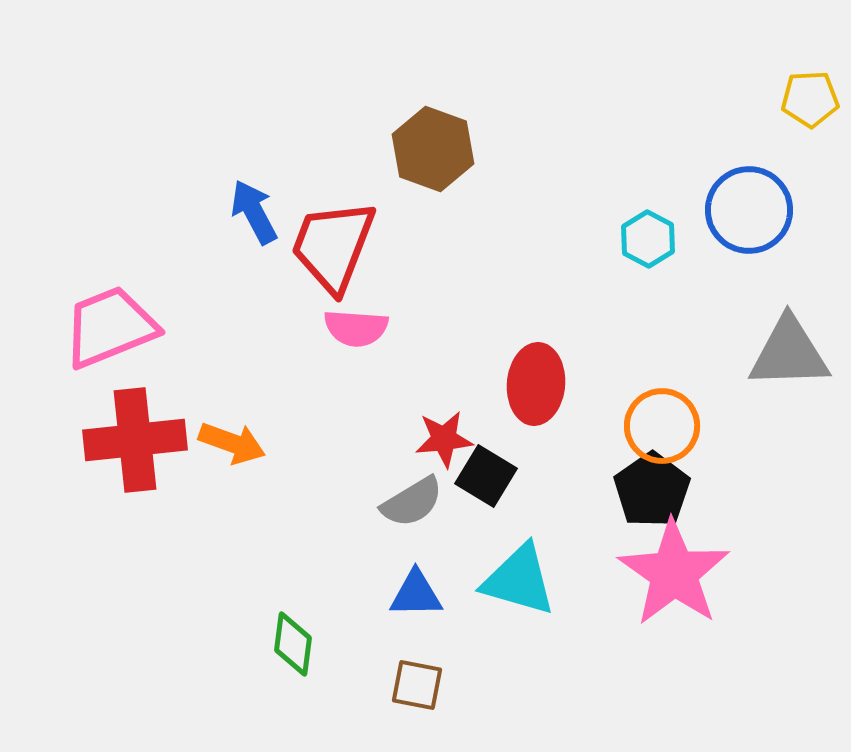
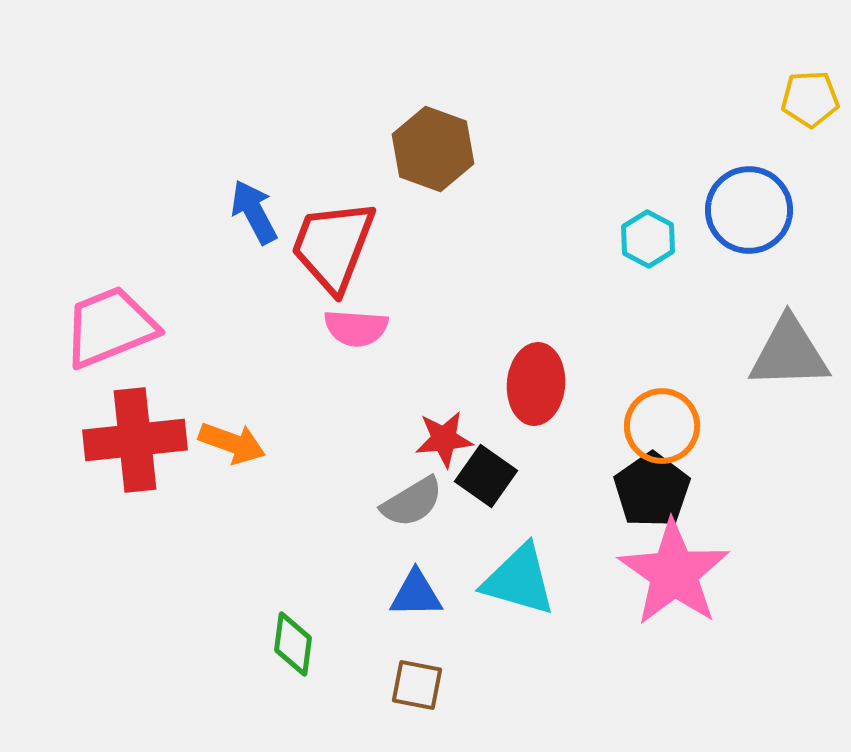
black square: rotated 4 degrees clockwise
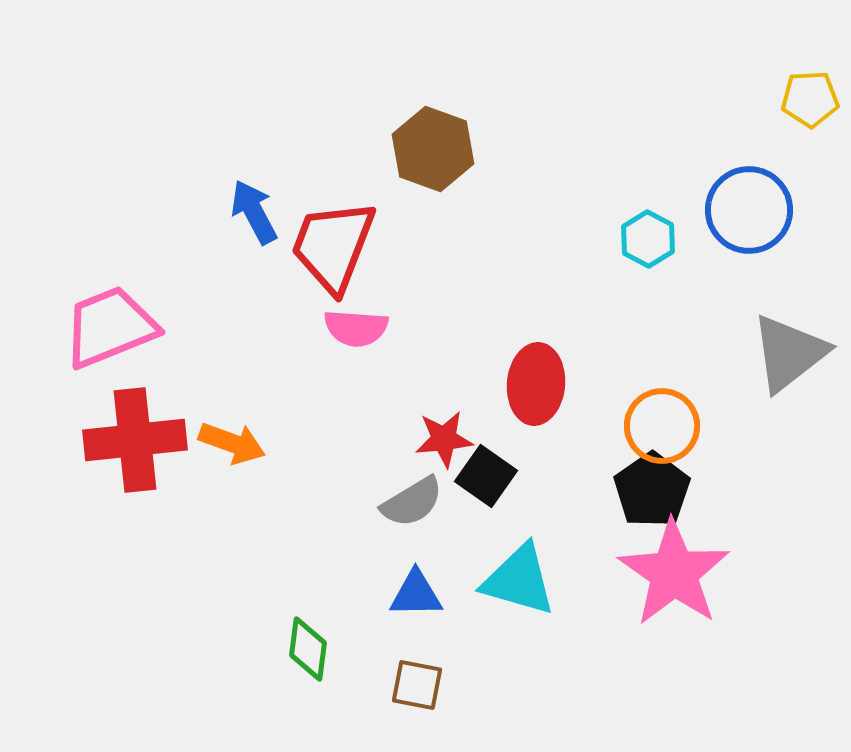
gray triangle: rotated 36 degrees counterclockwise
green diamond: moved 15 px right, 5 px down
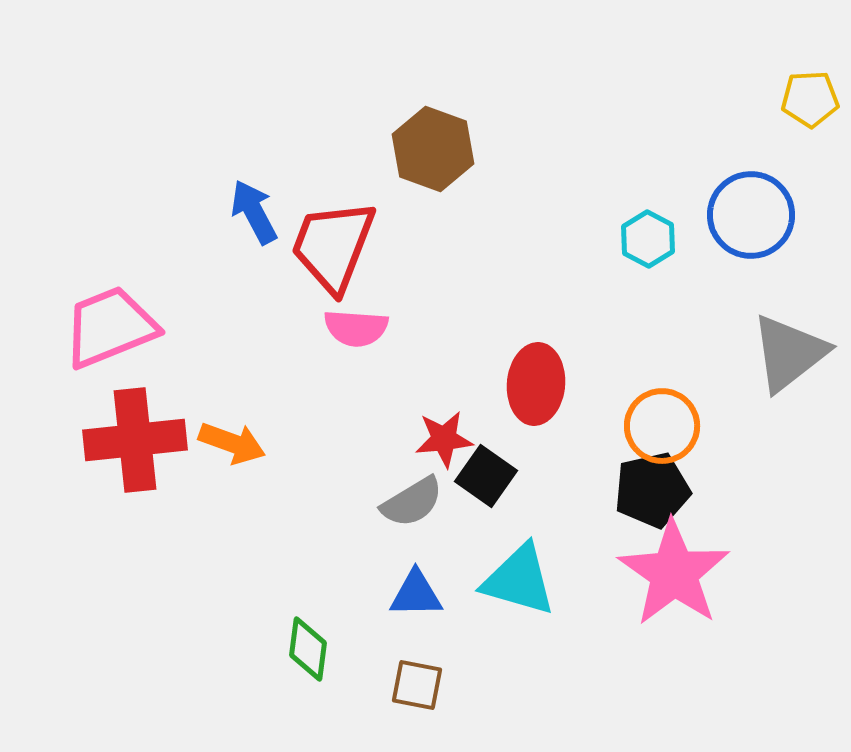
blue circle: moved 2 px right, 5 px down
black pentagon: rotated 22 degrees clockwise
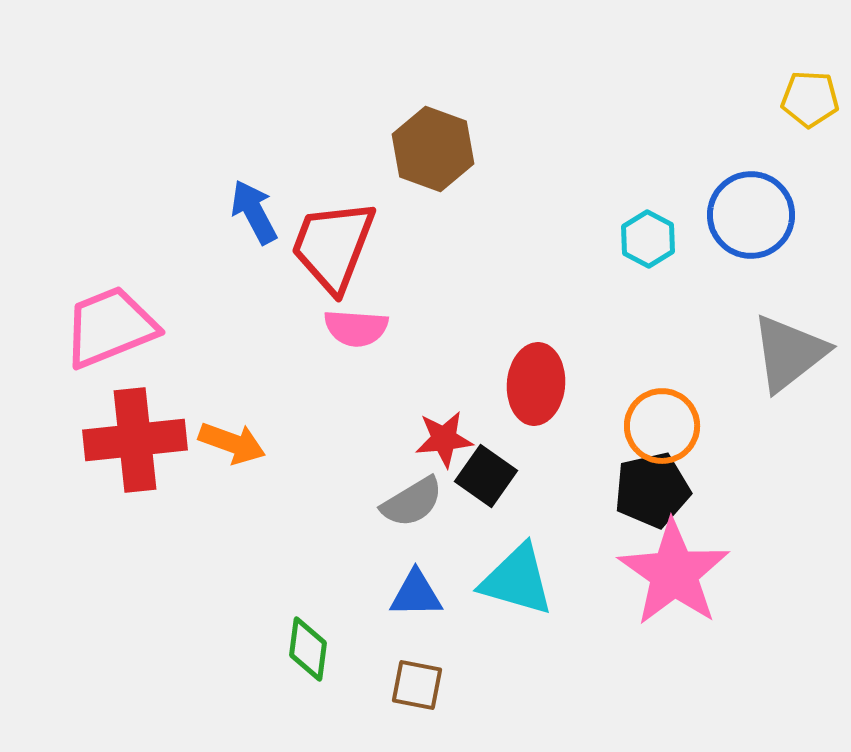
yellow pentagon: rotated 6 degrees clockwise
cyan triangle: moved 2 px left
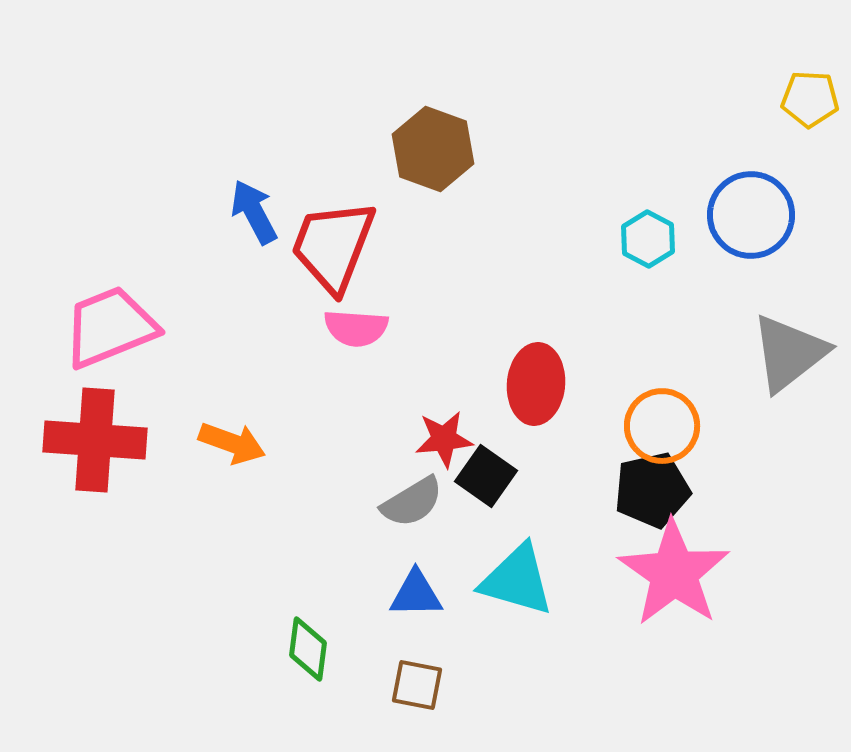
red cross: moved 40 px left; rotated 10 degrees clockwise
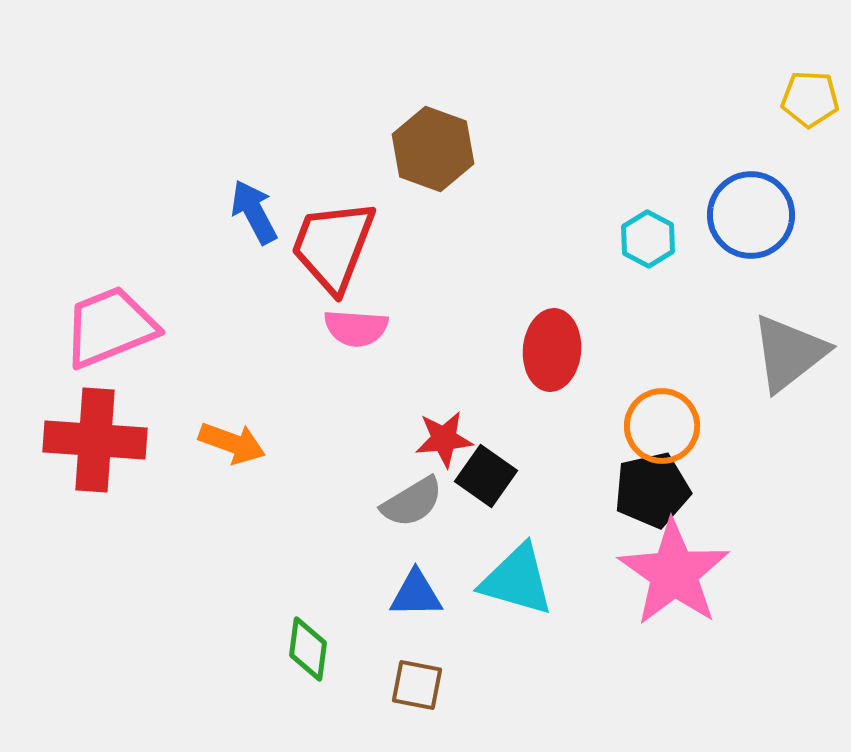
red ellipse: moved 16 px right, 34 px up
